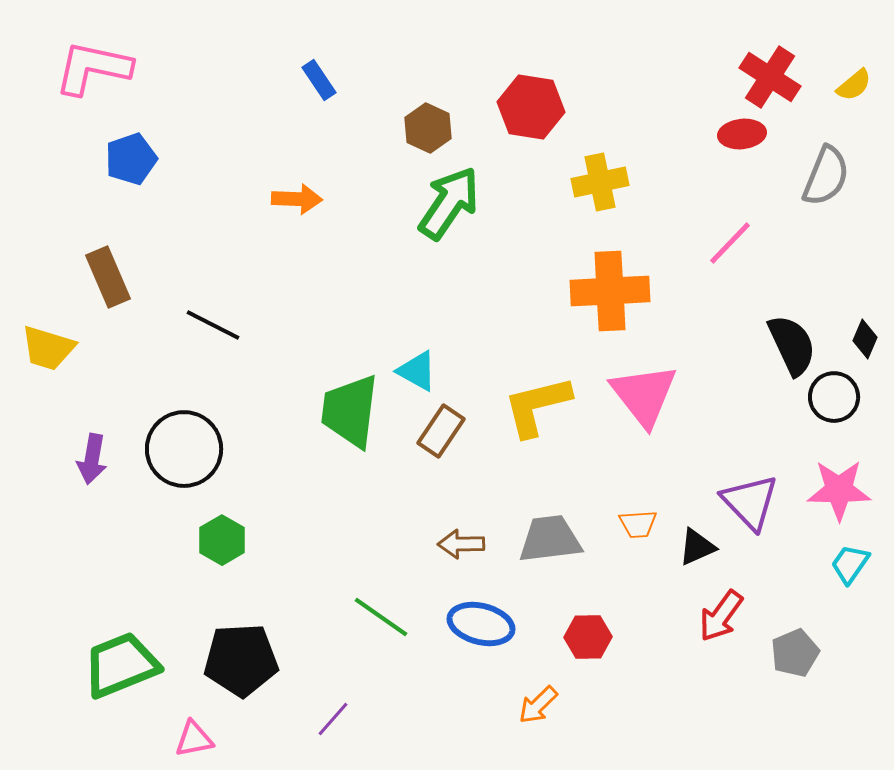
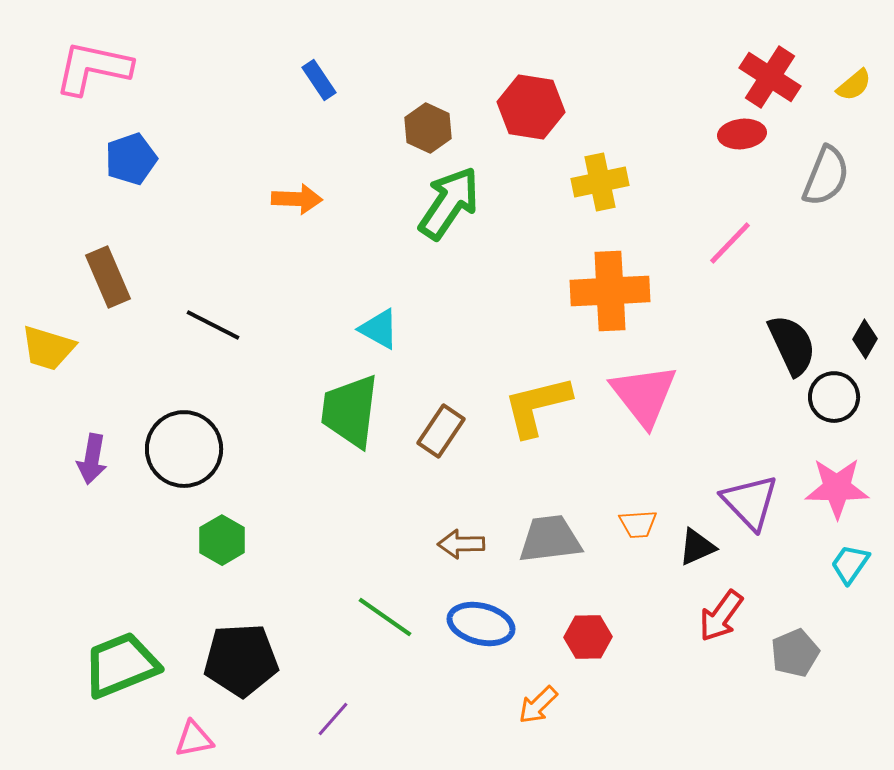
black diamond at (865, 339): rotated 6 degrees clockwise
cyan triangle at (417, 371): moved 38 px left, 42 px up
pink star at (839, 490): moved 2 px left, 2 px up
green line at (381, 617): moved 4 px right
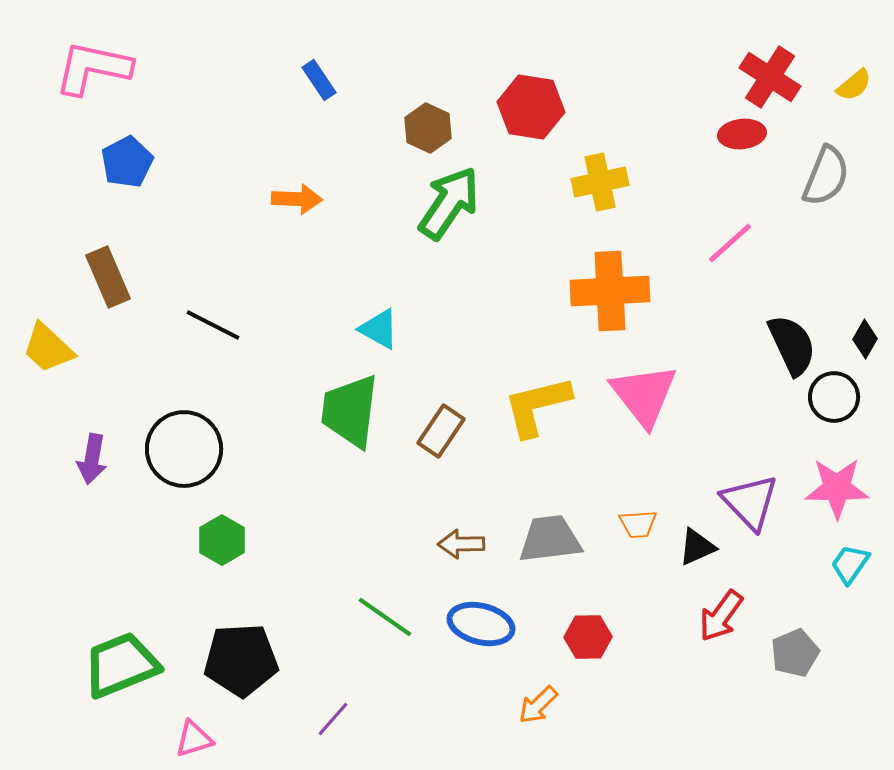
blue pentagon at (131, 159): moved 4 px left, 3 px down; rotated 9 degrees counterclockwise
pink line at (730, 243): rotated 4 degrees clockwise
yellow trapezoid at (48, 348): rotated 26 degrees clockwise
pink triangle at (194, 739): rotated 6 degrees counterclockwise
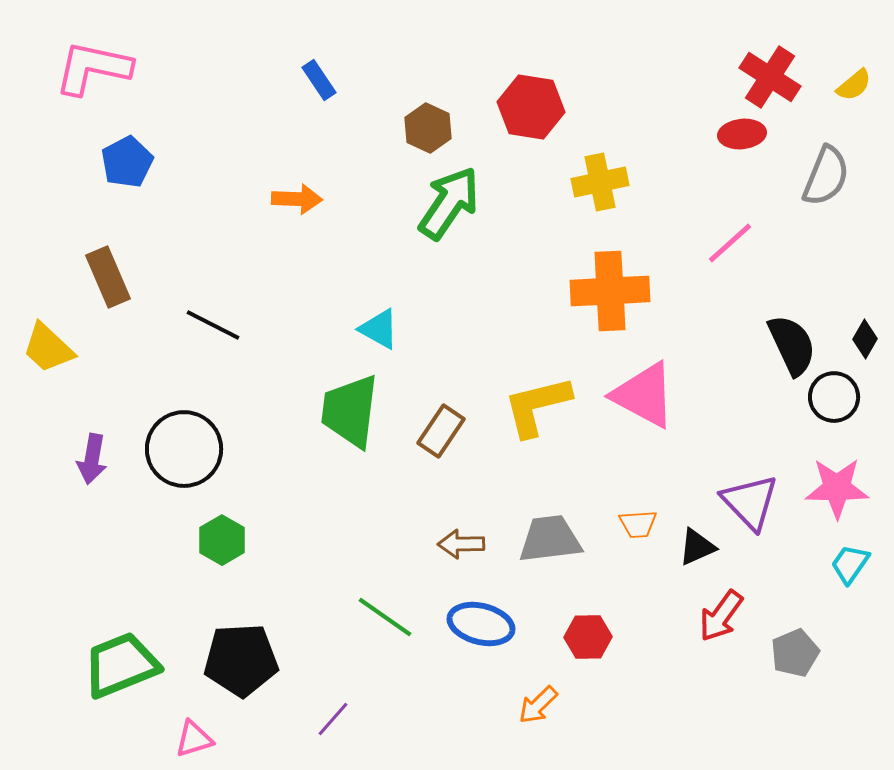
pink triangle at (644, 395): rotated 24 degrees counterclockwise
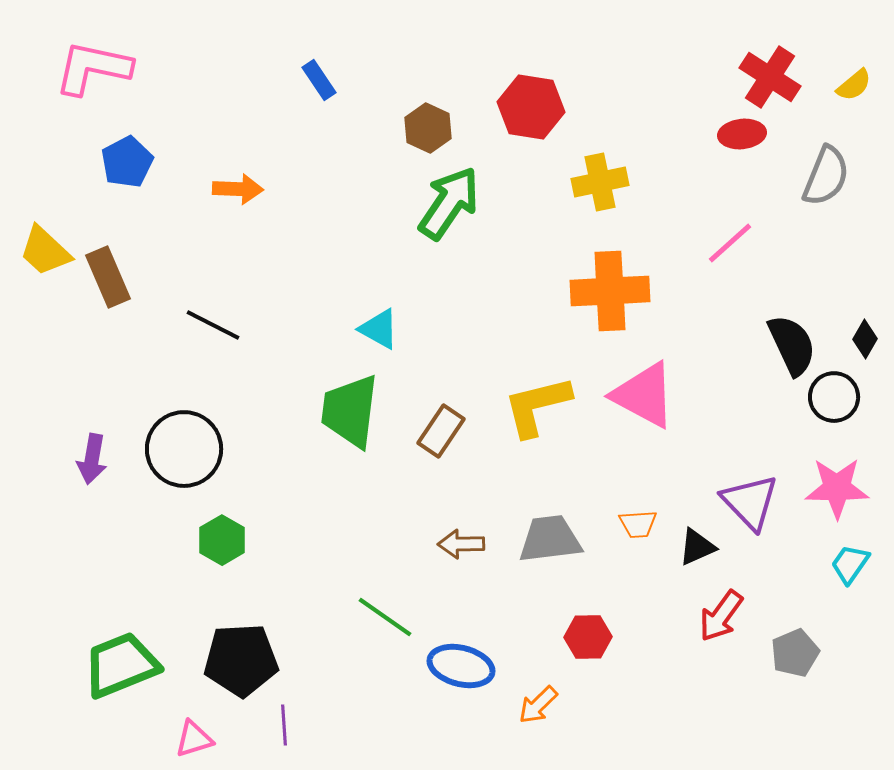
orange arrow at (297, 199): moved 59 px left, 10 px up
yellow trapezoid at (48, 348): moved 3 px left, 97 px up
blue ellipse at (481, 624): moved 20 px left, 42 px down
purple line at (333, 719): moved 49 px left, 6 px down; rotated 45 degrees counterclockwise
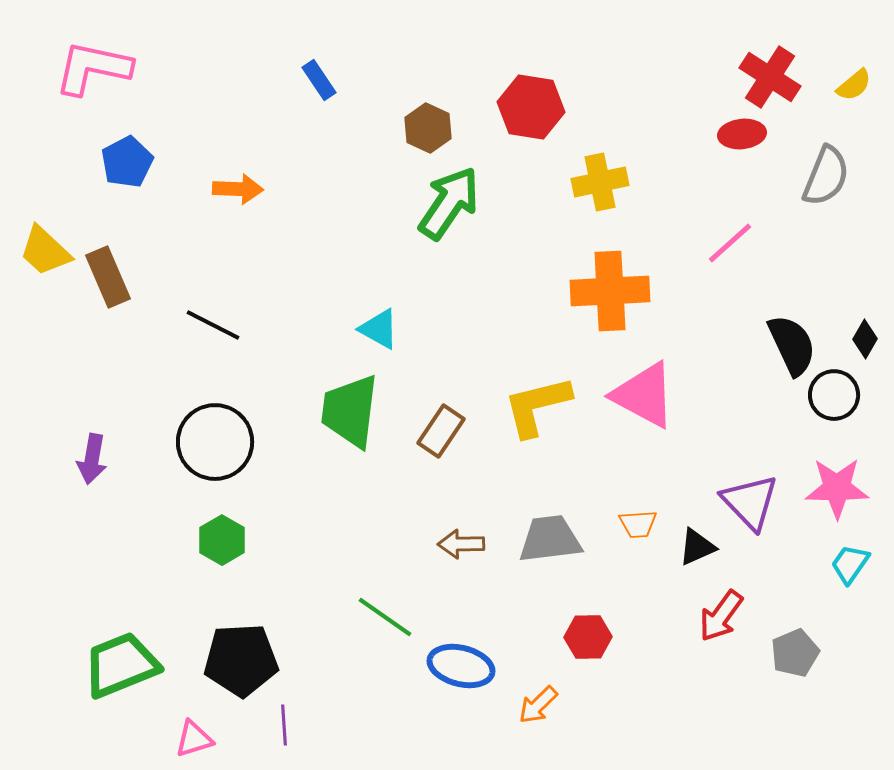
black circle at (834, 397): moved 2 px up
black circle at (184, 449): moved 31 px right, 7 px up
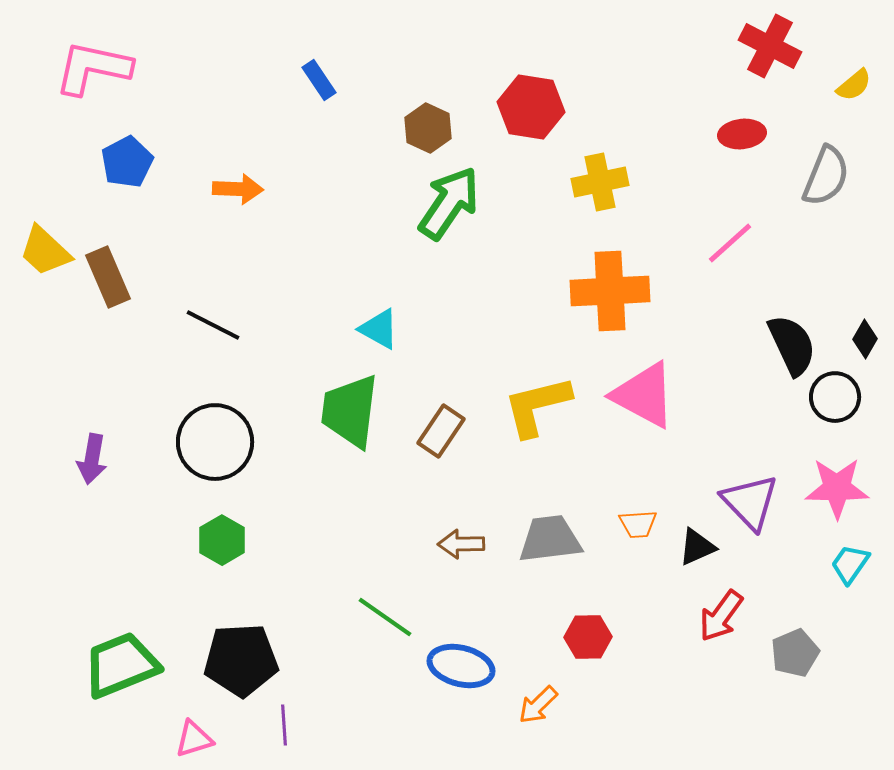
red cross at (770, 77): moved 31 px up; rotated 6 degrees counterclockwise
black circle at (834, 395): moved 1 px right, 2 px down
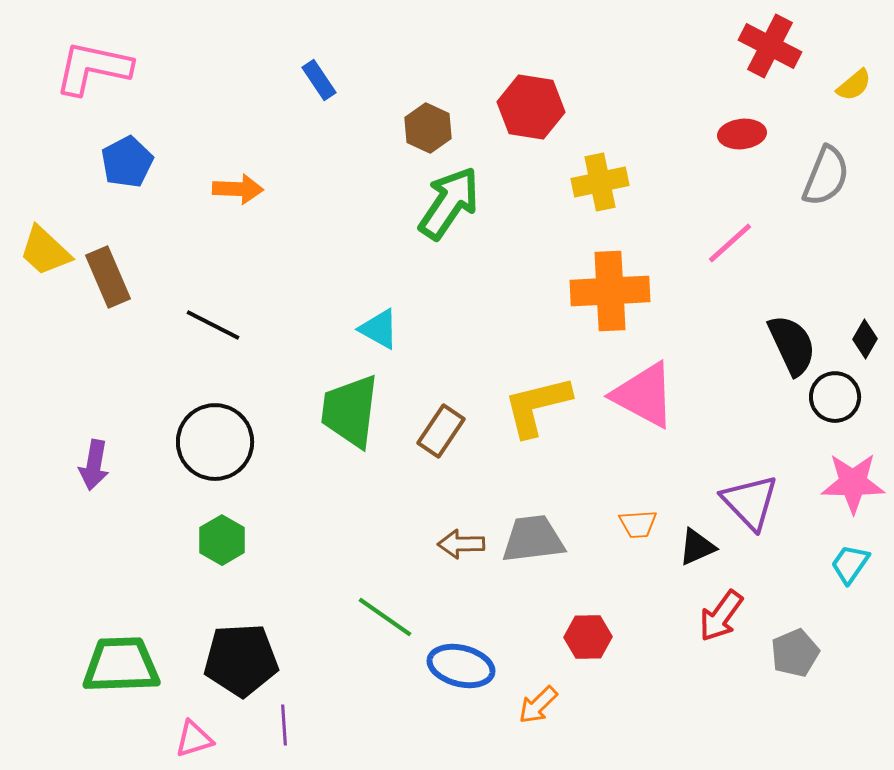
purple arrow at (92, 459): moved 2 px right, 6 px down
pink star at (837, 488): moved 16 px right, 5 px up
gray trapezoid at (550, 539): moved 17 px left
green trapezoid at (121, 665): rotated 20 degrees clockwise
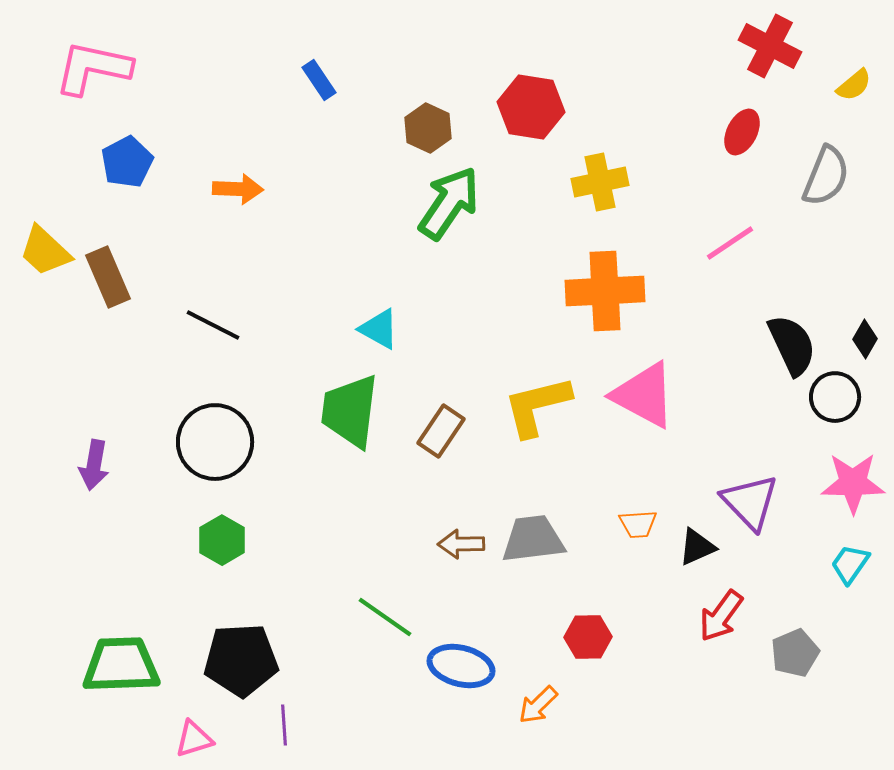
red ellipse at (742, 134): moved 2 px up; rotated 57 degrees counterclockwise
pink line at (730, 243): rotated 8 degrees clockwise
orange cross at (610, 291): moved 5 px left
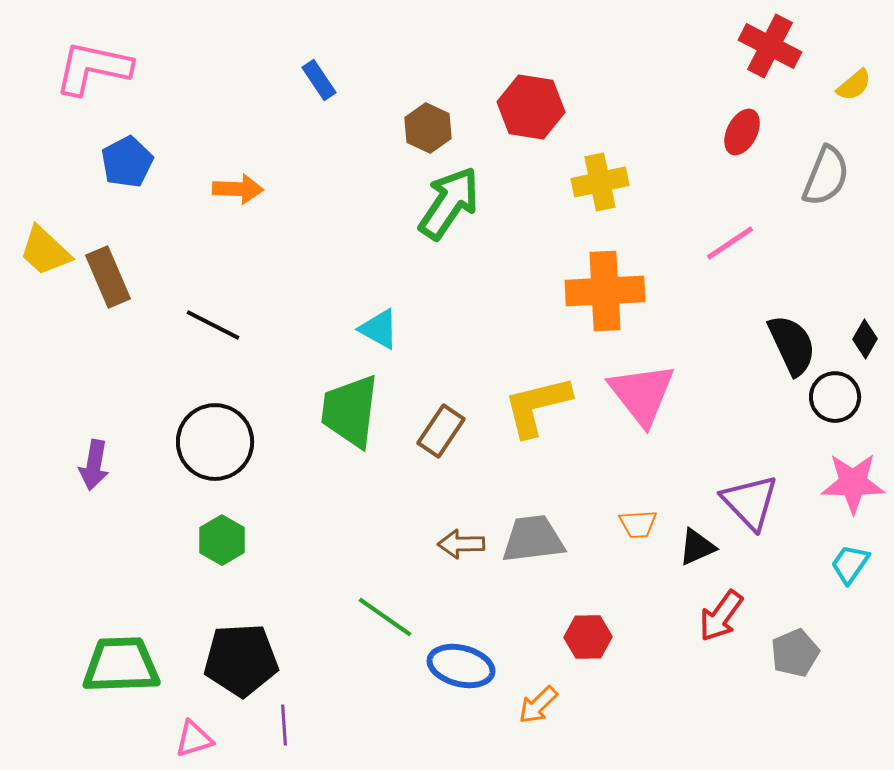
pink triangle at (644, 395): moved 2 px left, 1 px up; rotated 24 degrees clockwise
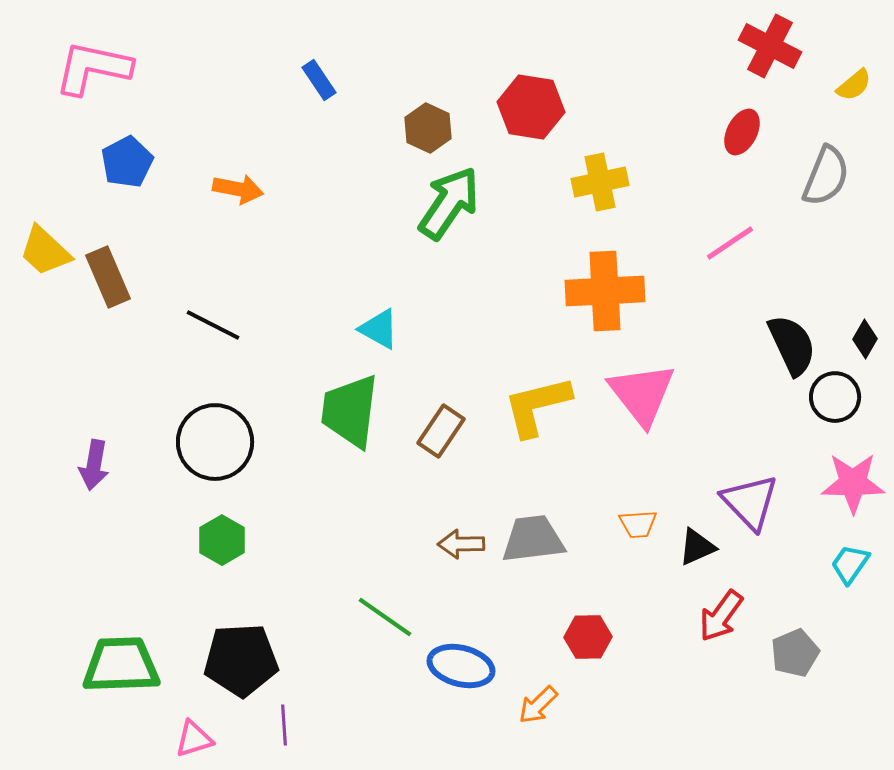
orange arrow at (238, 189): rotated 9 degrees clockwise
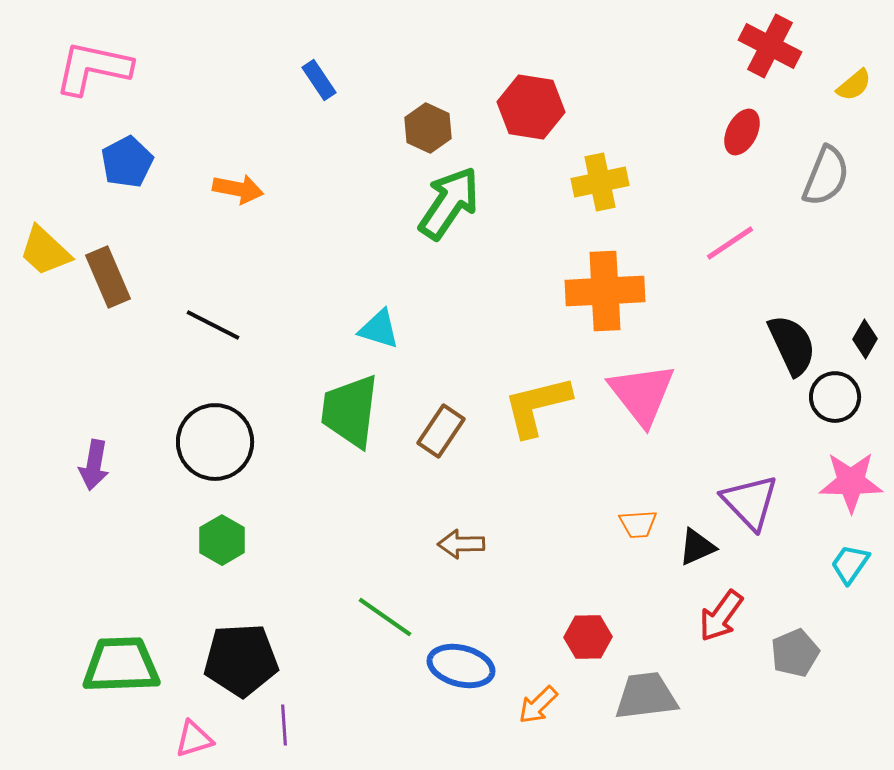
cyan triangle at (379, 329): rotated 12 degrees counterclockwise
pink star at (853, 483): moved 2 px left, 1 px up
gray trapezoid at (533, 539): moved 113 px right, 157 px down
